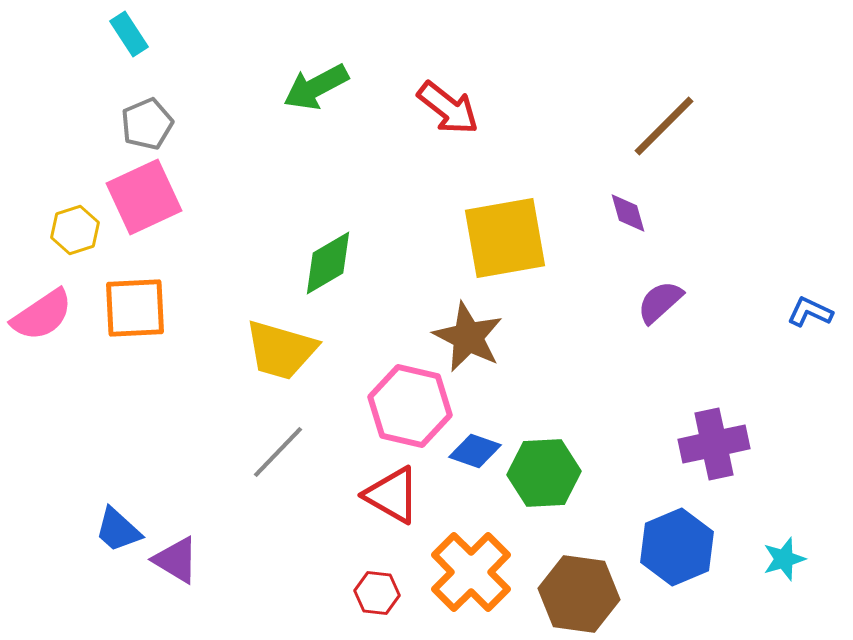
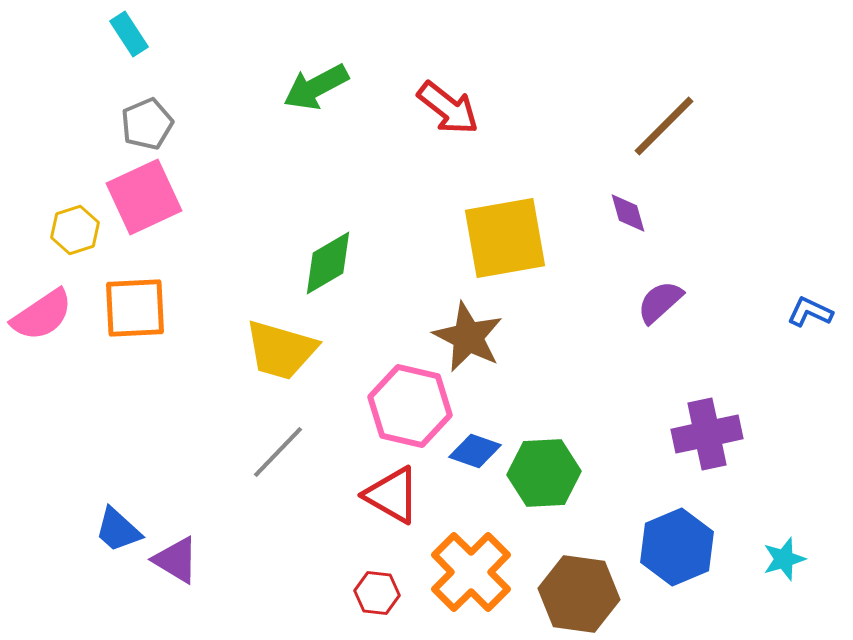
purple cross: moved 7 px left, 10 px up
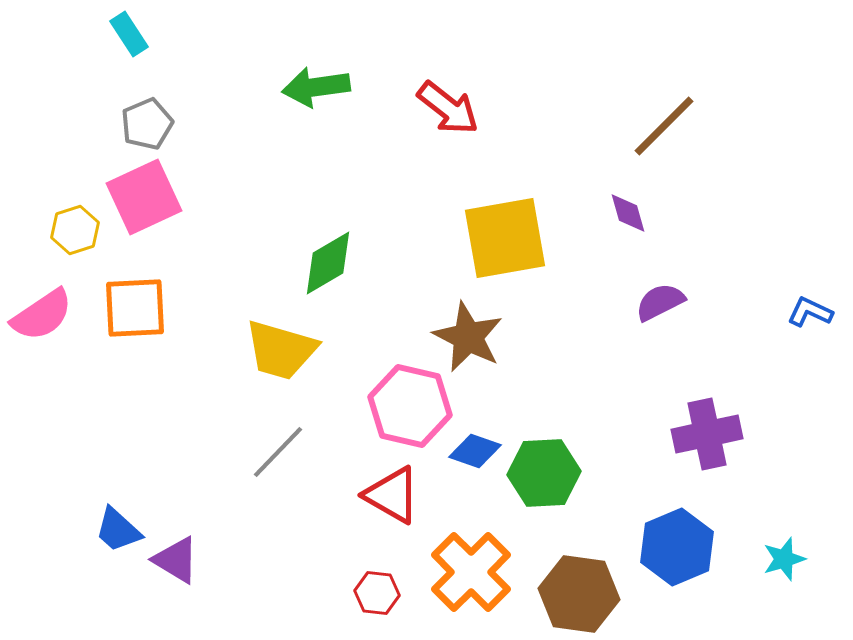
green arrow: rotated 20 degrees clockwise
purple semicircle: rotated 15 degrees clockwise
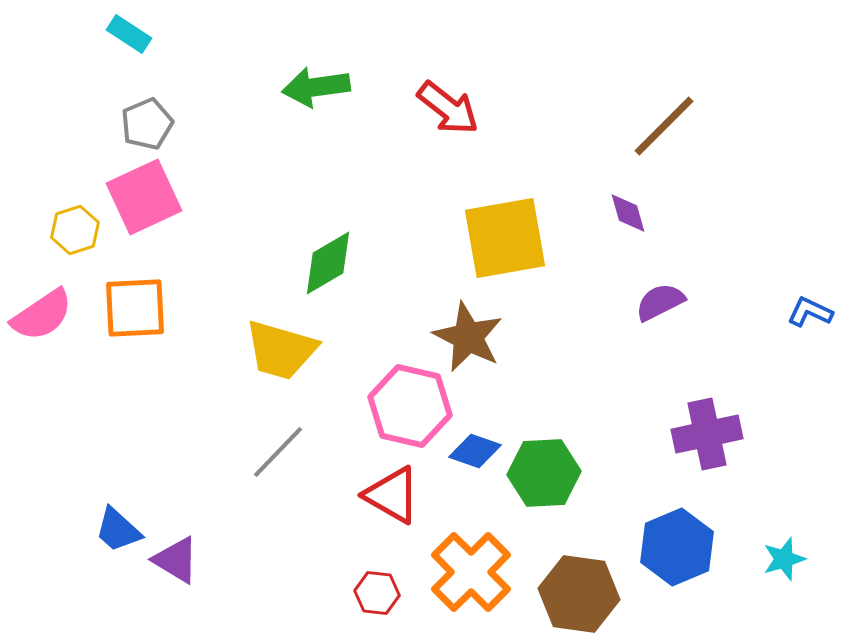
cyan rectangle: rotated 24 degrees counterclockwise
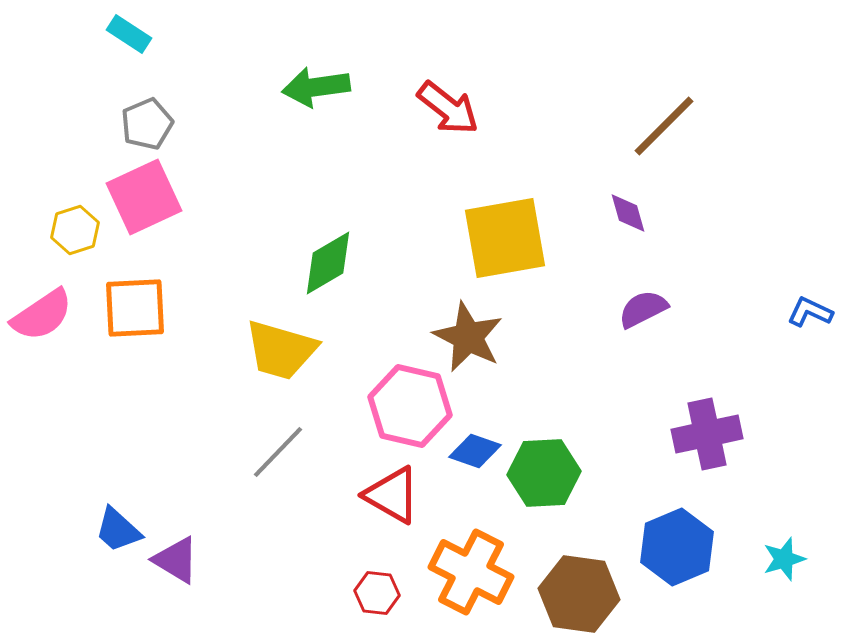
purple semicircle: moved 17 px left, 7 px down
orange cross: rotated 18 degrees counterclockwise
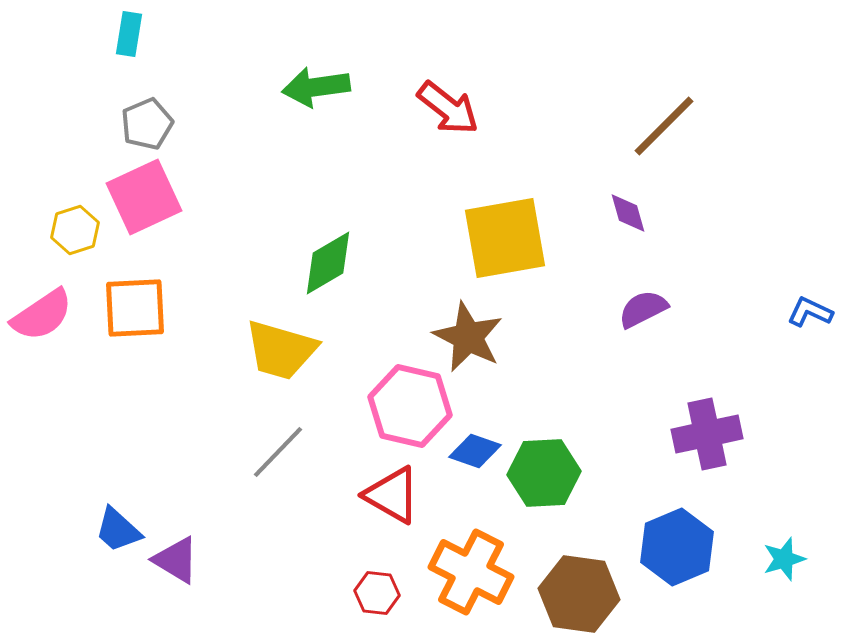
cyan rectangle: rotated 66 degrees clockwise
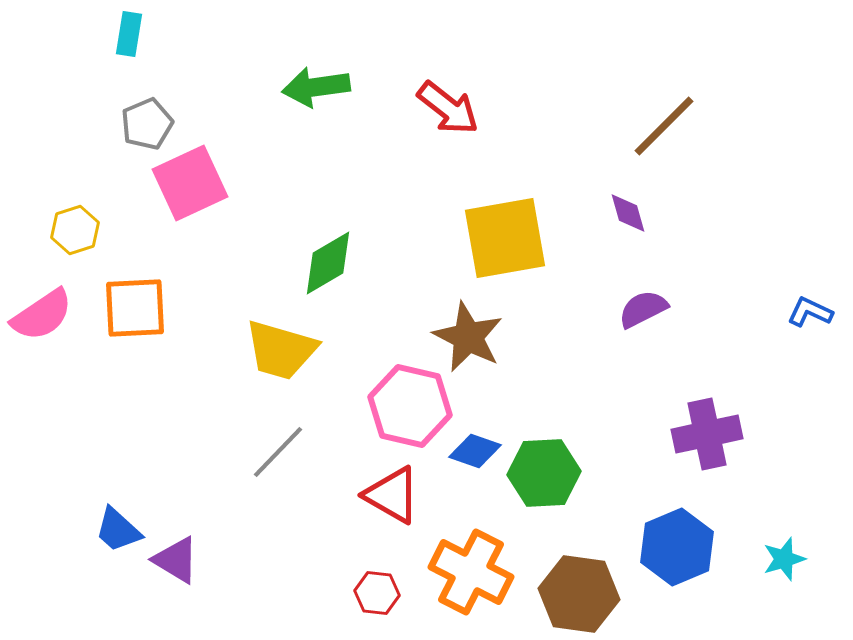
pink square: moved 46 px right, 14 px up
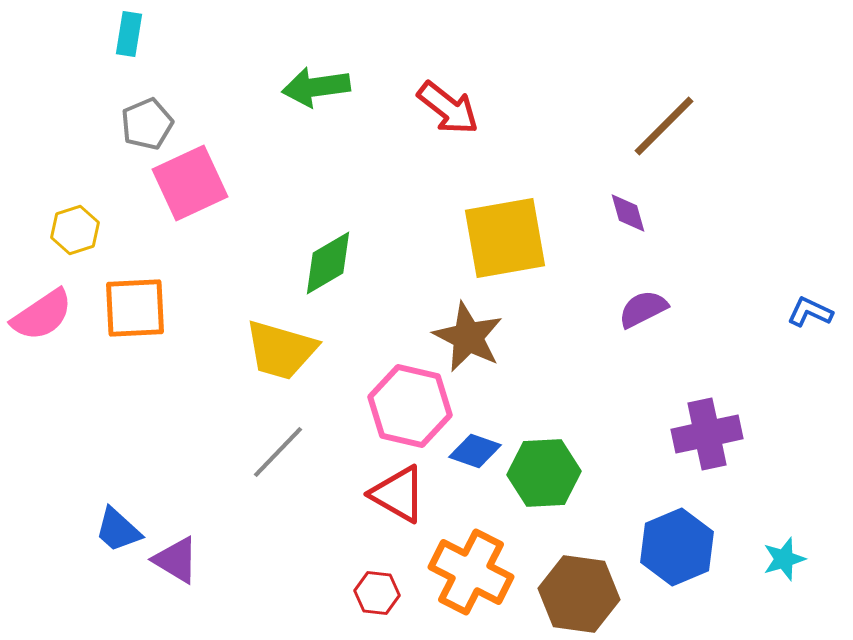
red triangle: moved 6 px right, 1 px up
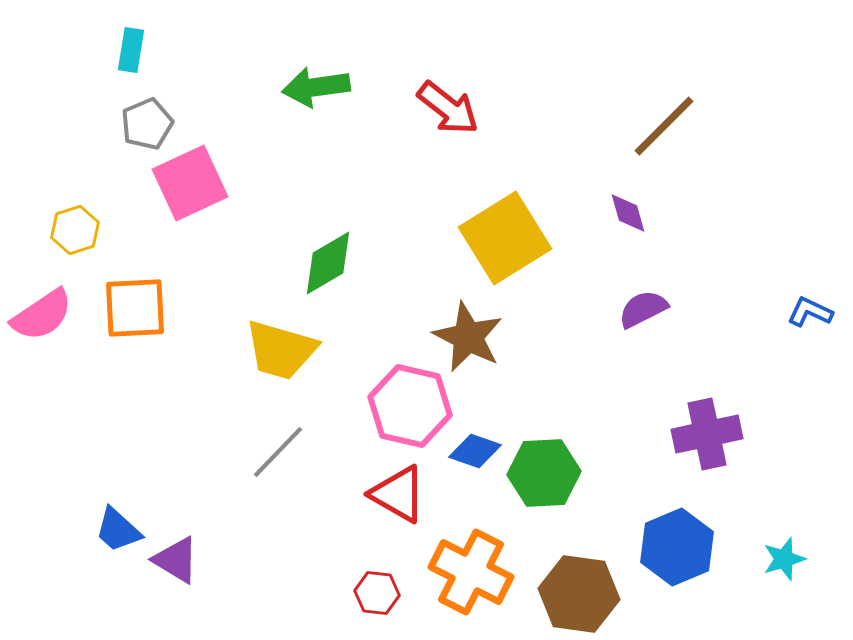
cyan rectangle: moved 2 px right, 16 px down
yellow square: rotated 22 degrees counterclockwise
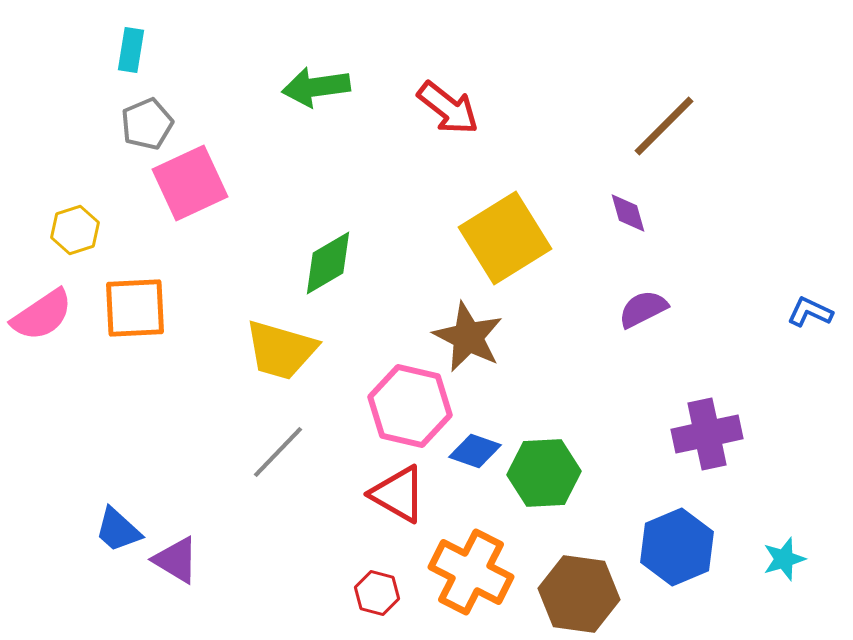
red hexagon: rotated 9 degrees clockwise
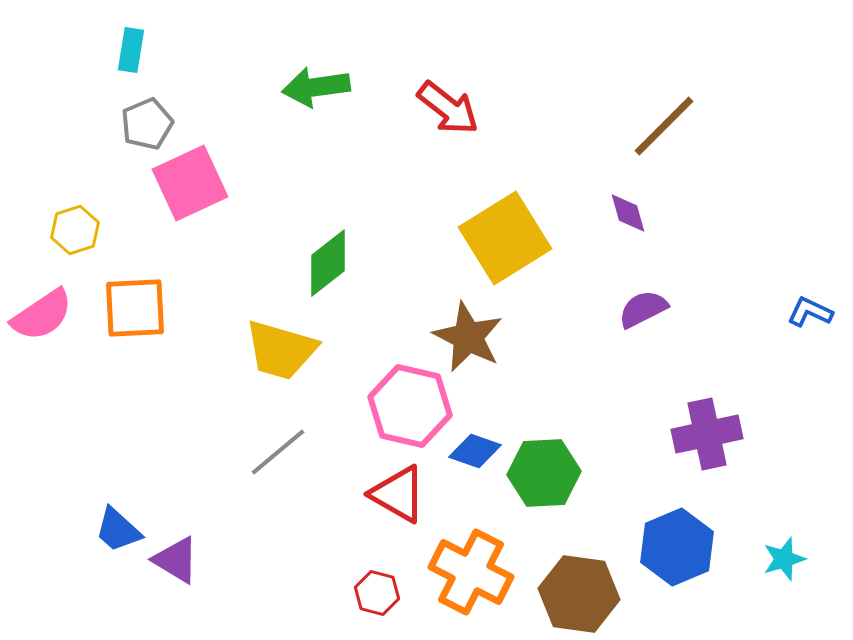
green diamond: rotated 8 degrees counterclockwise
gray line: rotated 6 degrees clockwise
